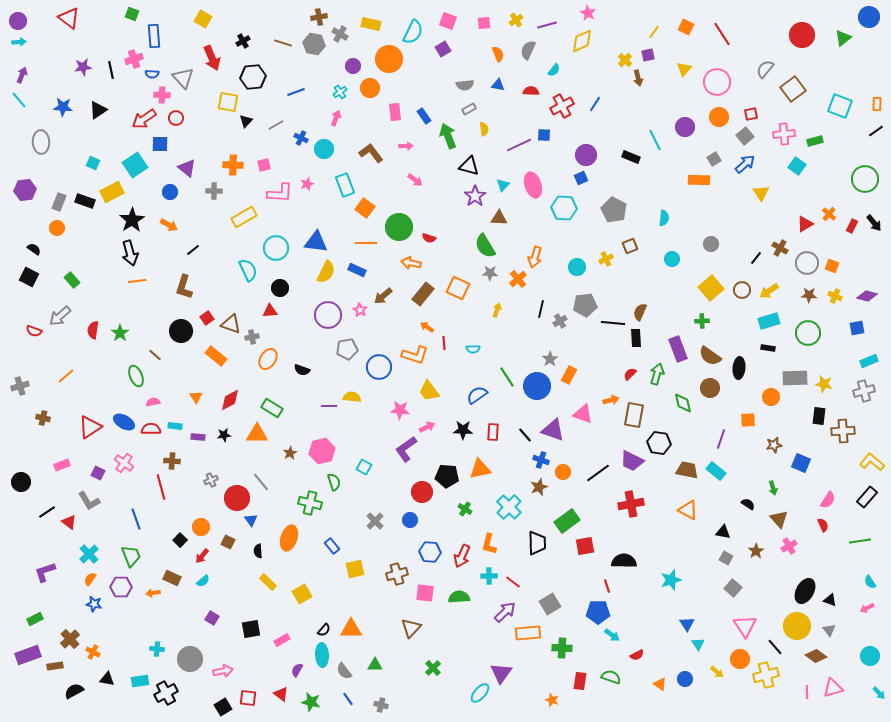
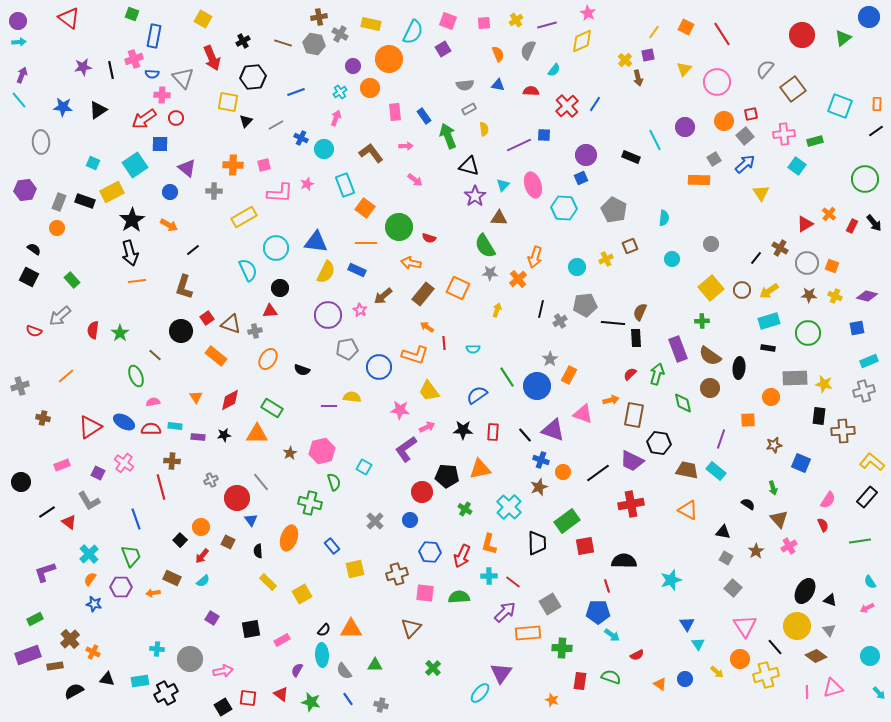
blue rectangle at (154, 36): rotated 15 degrees clockwise
red cross at (562, 106): moved 5 px right; rotated 15 degrees counterclockwise
orange circle at (719, 117): moved 5 px right, 4 px down
gray cross at (252, 337): moved 3 px right, 6 px up
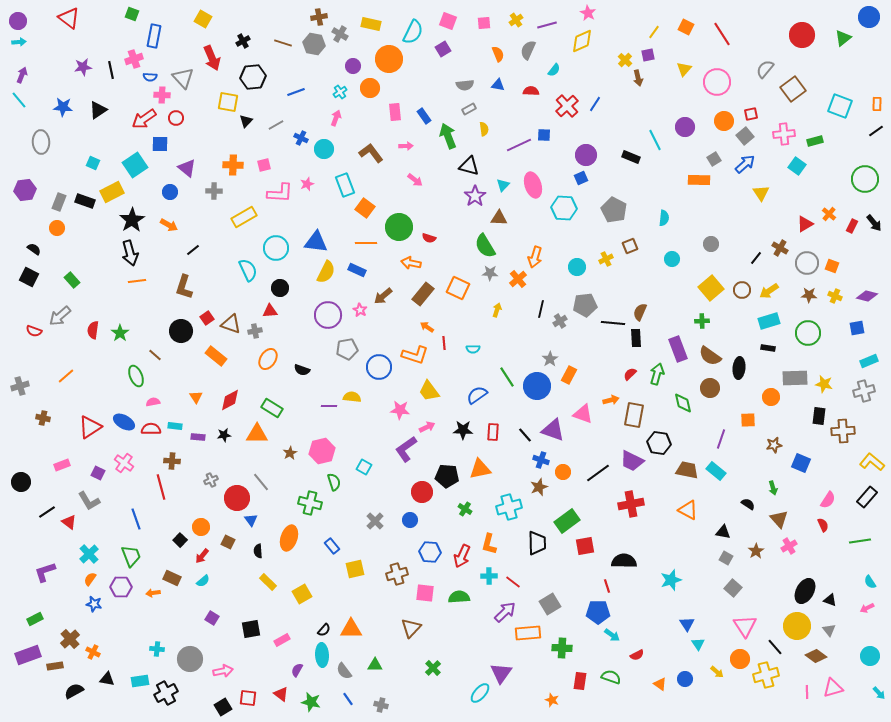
blue semicircle at (152, 74): moved 2 px left, 3 px down
cyan cross at (509, 507): rotated 30 degrees clockwise
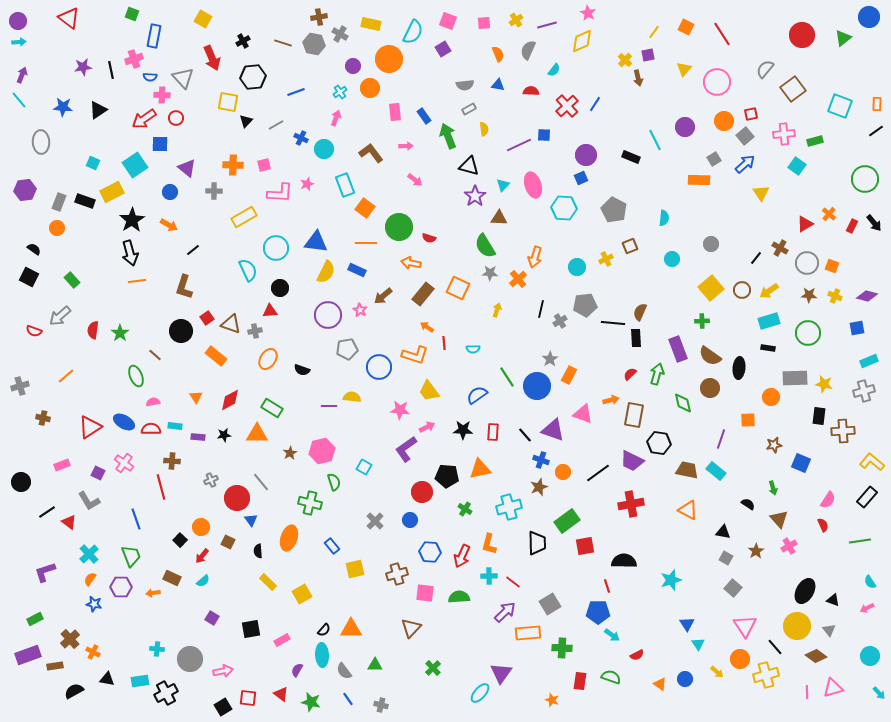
black triangle at (830, 600): moved 3 px right
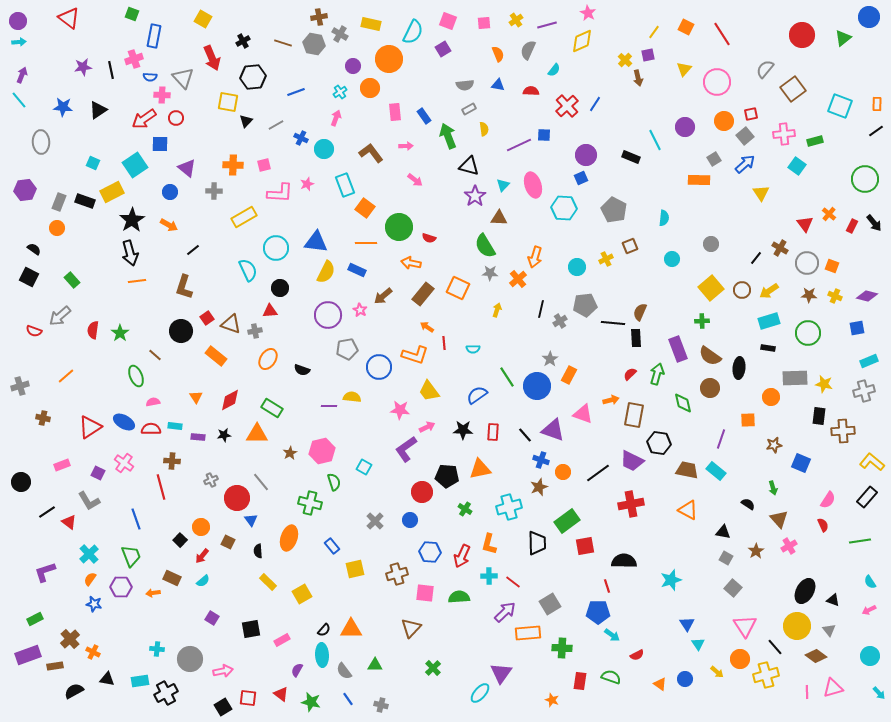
red triangle at (805, 224): rotated 36 degrees counterclockwise
pink arrow at (867, 608): moved 2 px right, 2 px down
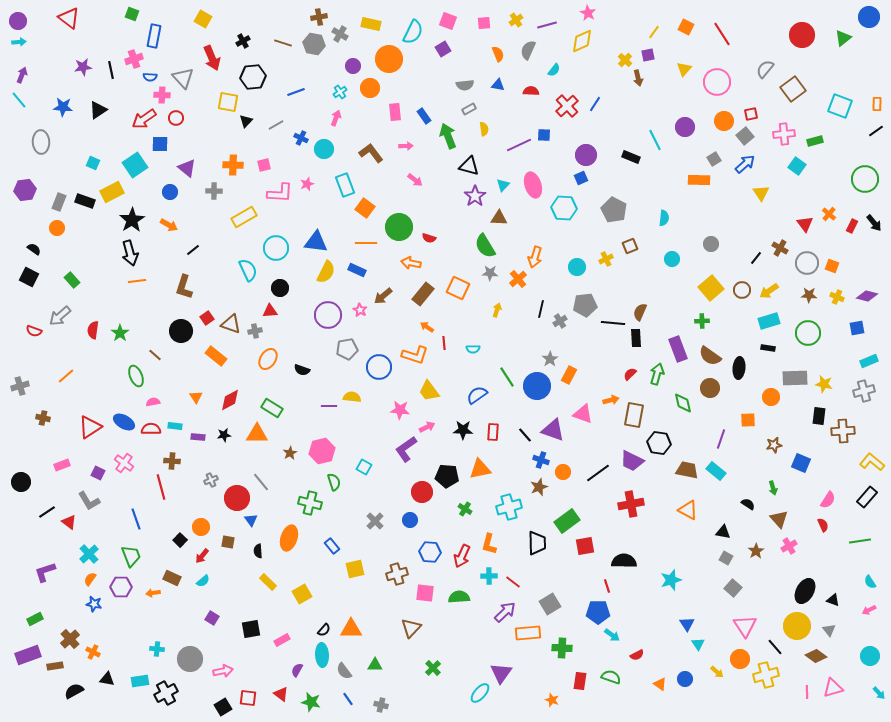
yellow cross at (835, 296): moved 2 px right, 1 px down
brown square at (228, 542): rotated 16 degrees counterclockwise
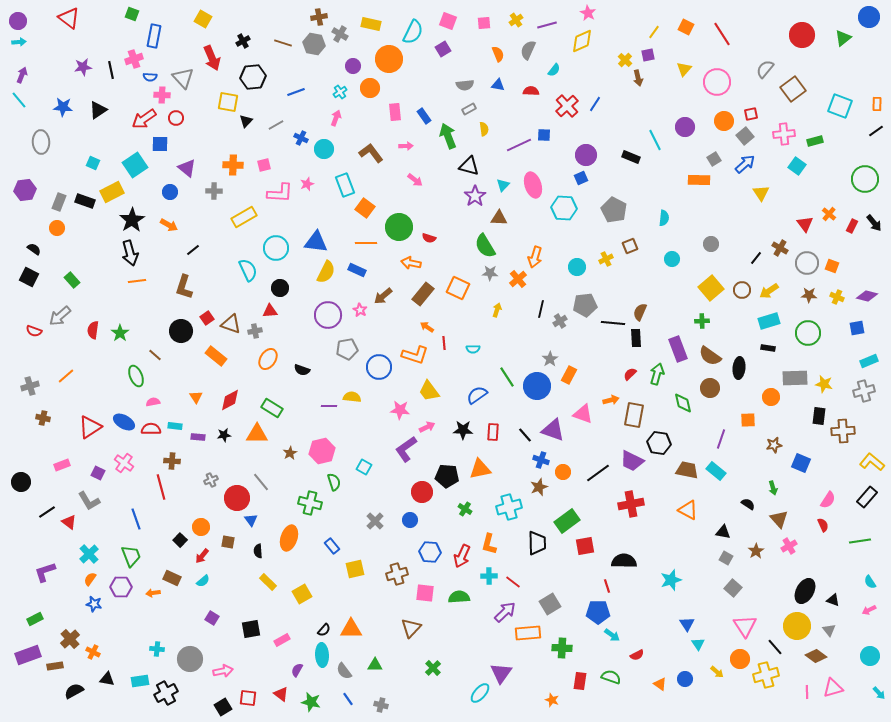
gray cross at (20, 386): moved 10 px right
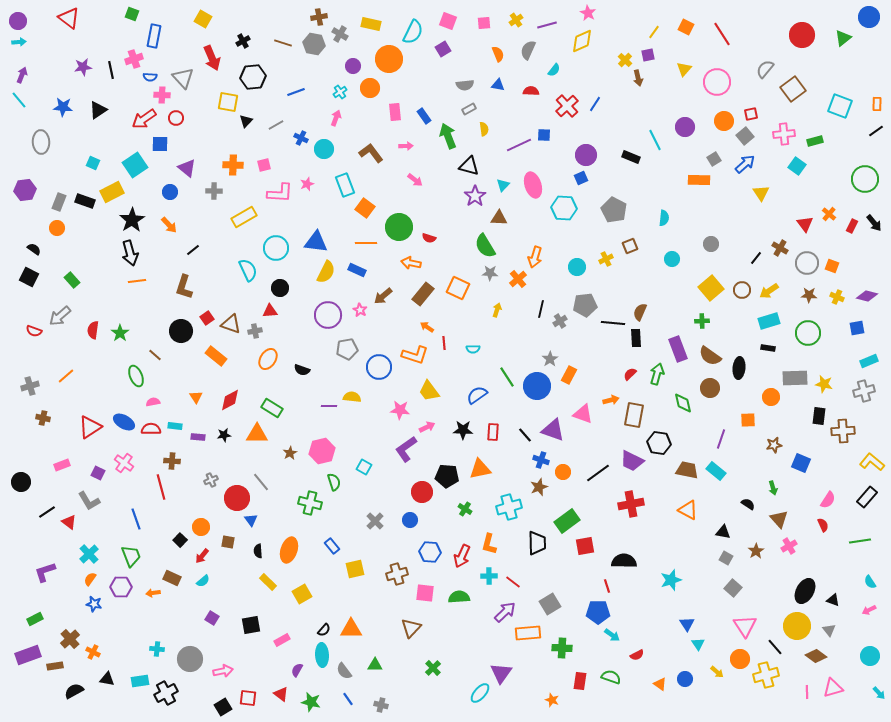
orange arrow at (169, 225): rotated 18 degrees clockwise
orange ellipse at (289, 538): moved 12 px down
black square at (251, 629): moved 4 px up
